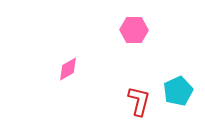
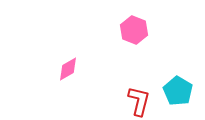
pink hexagon: rotated 20 degrees clockwise
cyan pentagon: rotated 16 degrees counterclockwise
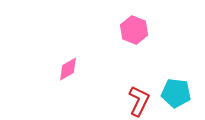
cyan pentagon: moved 2 px left, 2 px down; rotated 24 degrees counterclockwise
red L-shape: rotated 12 degrees clockwise
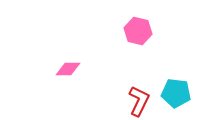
pink hexagon: moved 4 px right, 1 px down; rotated 8 degrees counterclockwise
pink diamond: rotated 30 degrees clockwise
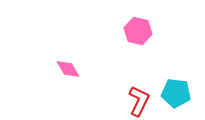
pink diamond: rotated 60 degrees clockwise
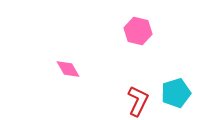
cyan pentagon: rotated 24 degrees counterclockwise
red L-shape: moved 1 px left
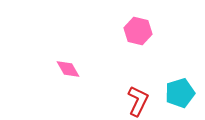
cyan pentagon: moved 4 px right
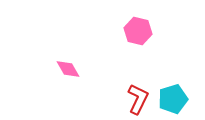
cyan pentagon: moved 7 px left, 6 px down
red L-shape: moved 2 px up
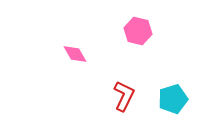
pink diamond: moved 7 px right, 15 px up
red L-shape: moved 14 px left, 3 px up
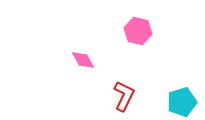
pink diamond: moved 8 px right, 6 px down
cyan pentagon: moved 9 px right, 3 px down
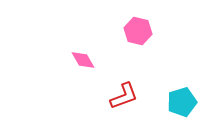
red L-shape: rotated 44 degrees clockwise
